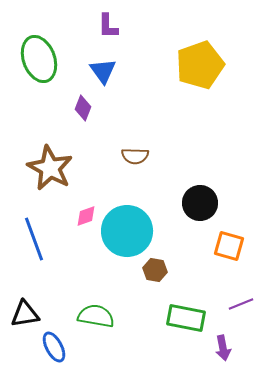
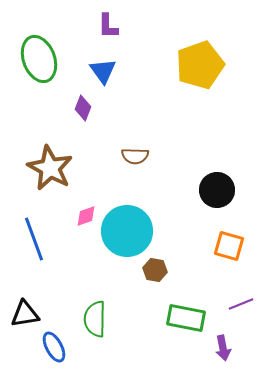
black circle: moved 17 px right, 13 px up
green semicircle: moved 1 px left, 3 px down; rotated 99 degrees counterclockwise
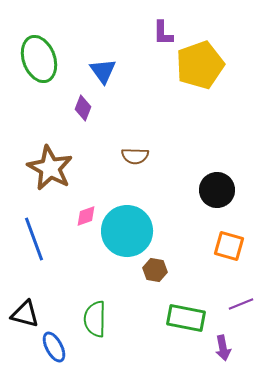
purple L-shape: moved 55 px right, 7 px down
black triangle: rotated 24 degrees clockwise
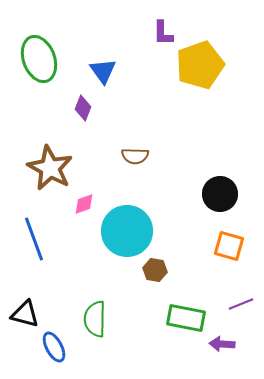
black circle: moved 3 px right, 4 px down
pink diamond: moved 2 px left, 12 px up
purple arrow: moved 1 px left, 4 px up; rotated 105 degrees clockwise
